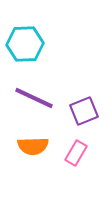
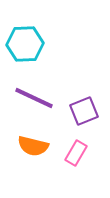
orange semicircle: rotated 16 degrees clockwise
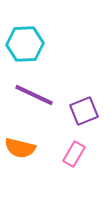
purple line: moved 3 px up
orange semicircle: moved 13 px left, 2 px down
pink rectangle: moved 2 px left, 1 px down
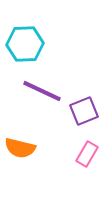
purple line: moved 8 px right, 4 px up
pink rectangle: moved 13 px right
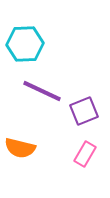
pink rectangle: moved 2 px left
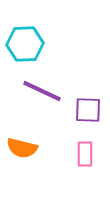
purple square: moved 4 px right, 1 px up; rotated 24 degrees clockwise
orange semicircle: moved 2 px right
pink rectangle: rotated 30 degrees counterclockwise
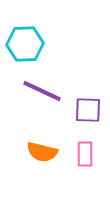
orange semicircle: moved 20 px right, 4 px down
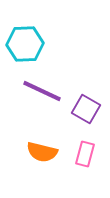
purple square: moved 2 px left, 1 px up; rotated 28 degrees clockwise
pink rectangle: rotated 15 degrees clockwise
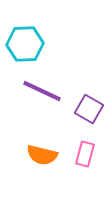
purple square: moved 3 px right
orange semicircle: moved 3 px down
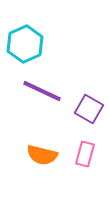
cyan hexagon: rotated 21 degrees counterclockwise
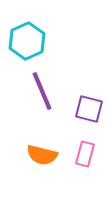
cyan hexagon: moved 2 px right, 3 px up
purple line: rotated 42 degrees clockwise
purple square: rotated 16 degrees counterclockwise
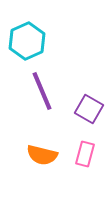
purple square: rotated 16 degrees clockwise
